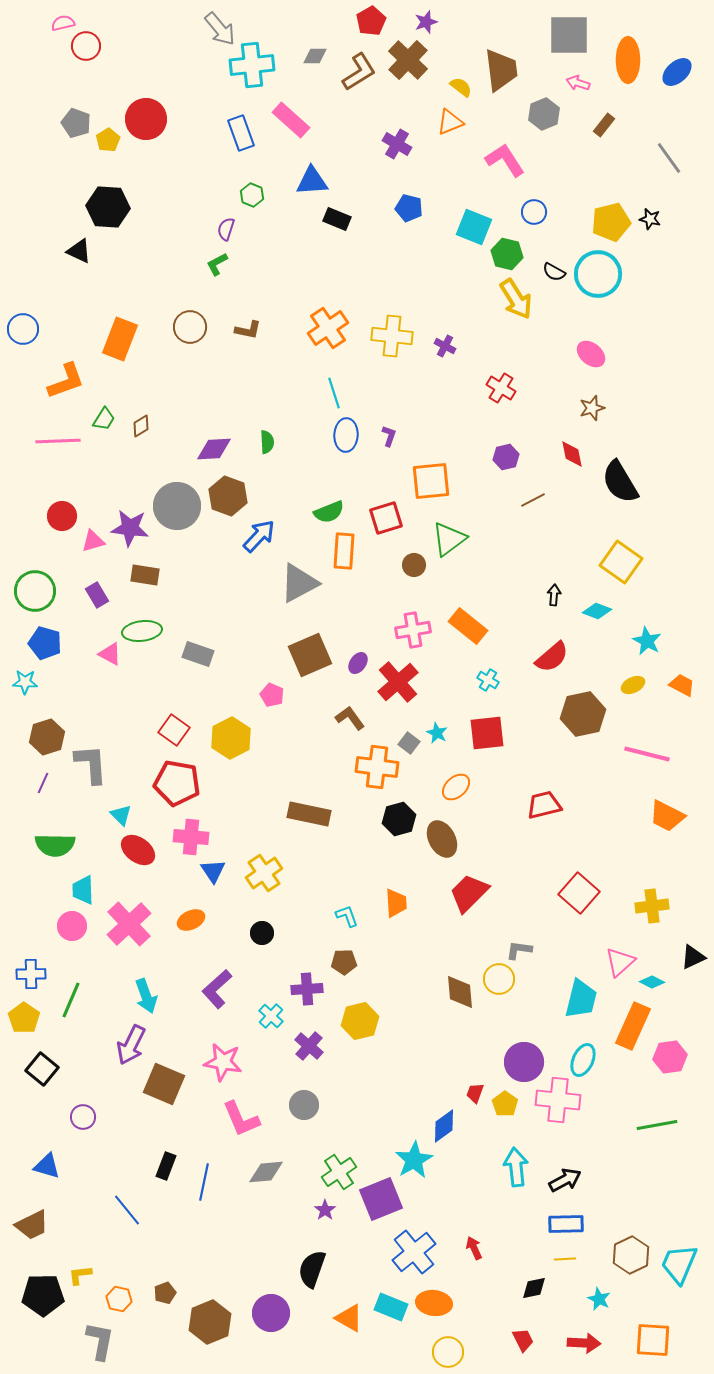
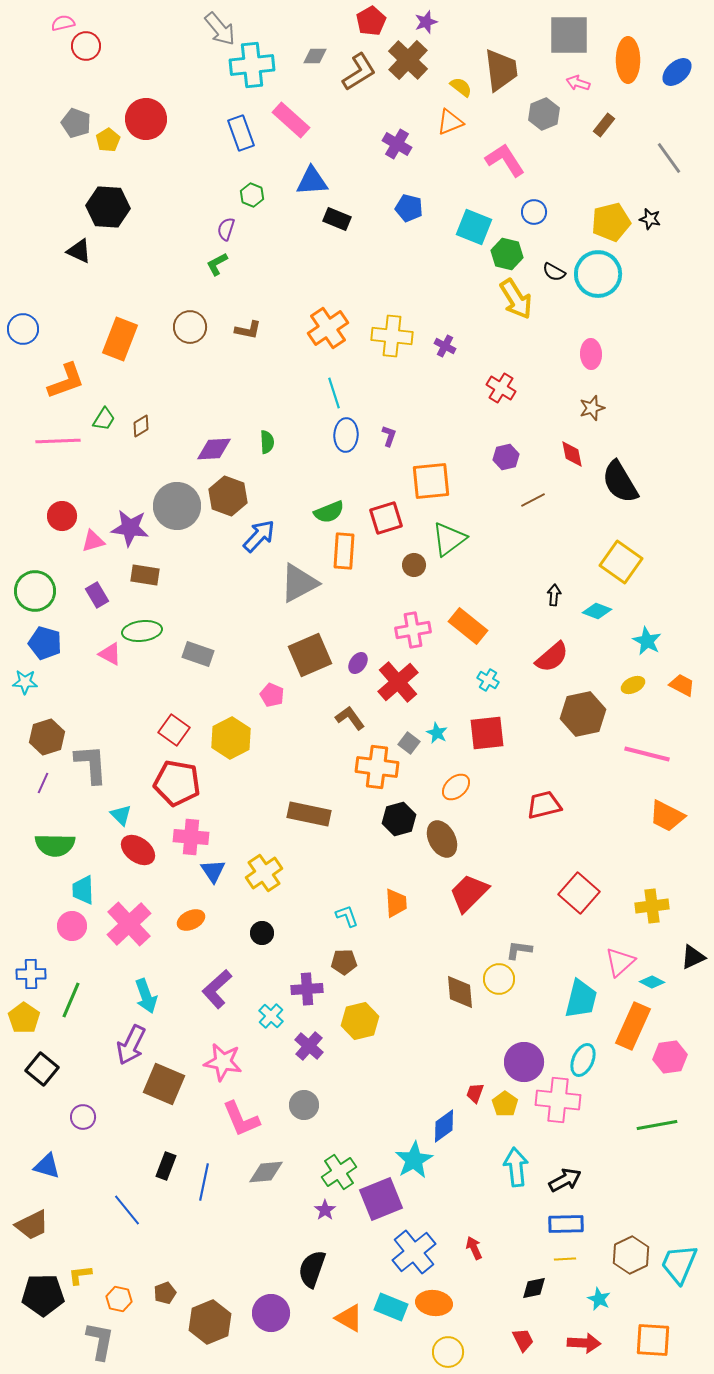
pink ellipse at (591, 354): rotated 48 degrees clockwise
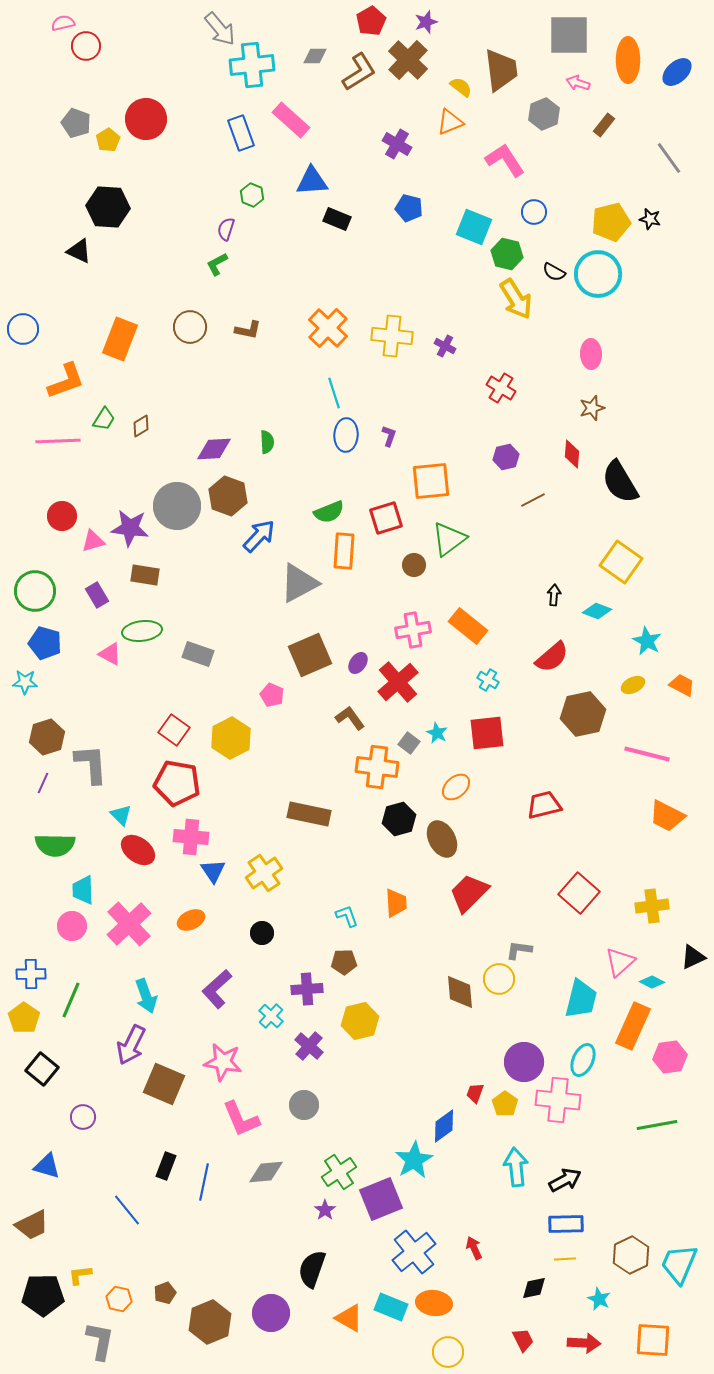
orange cross at (328, 328): rotated 12 degrees counterclockwise
red diamond at (572, 454): rotated 16 degrees clockwise
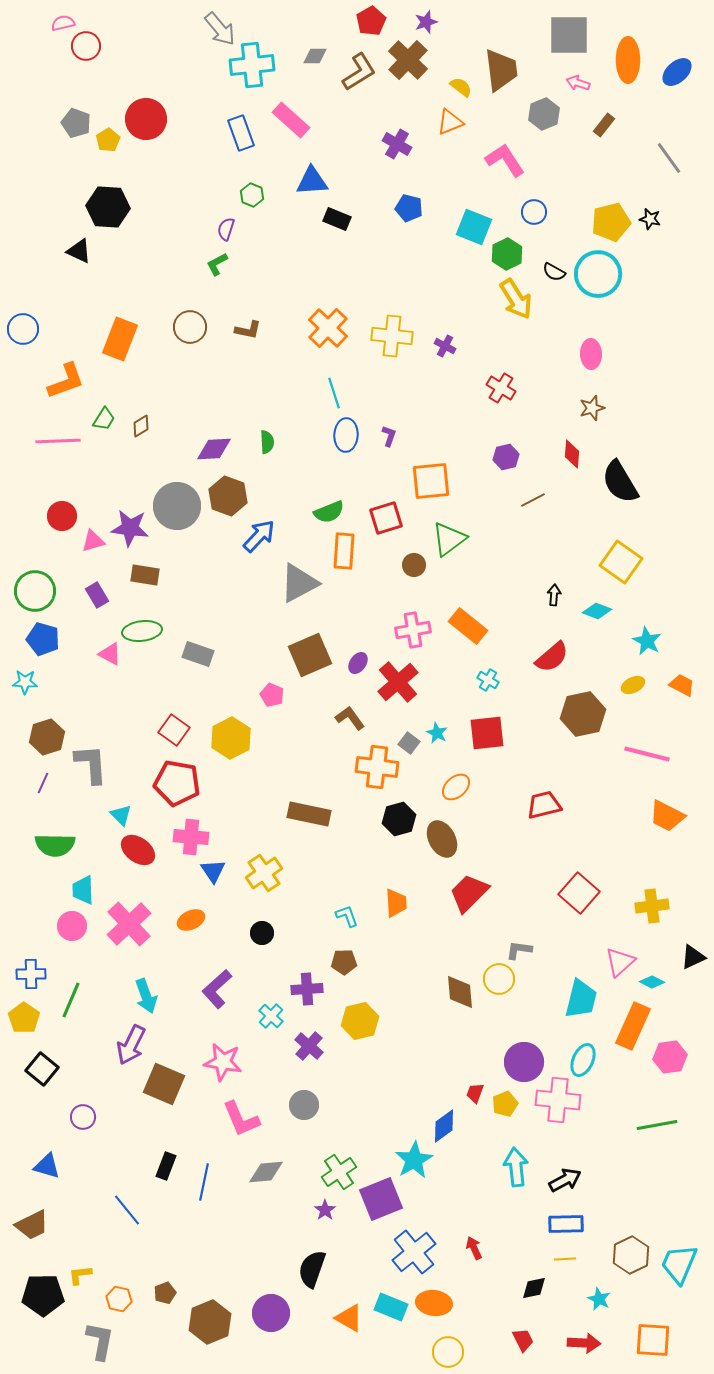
green hexagon at (507, 254): rotated 20 degrees clockwise
blue pentagon at (45, 643): moved 2 px left, 4 px up
yellow pentagon at (505, 1104): rotated 15 degrees clockwise
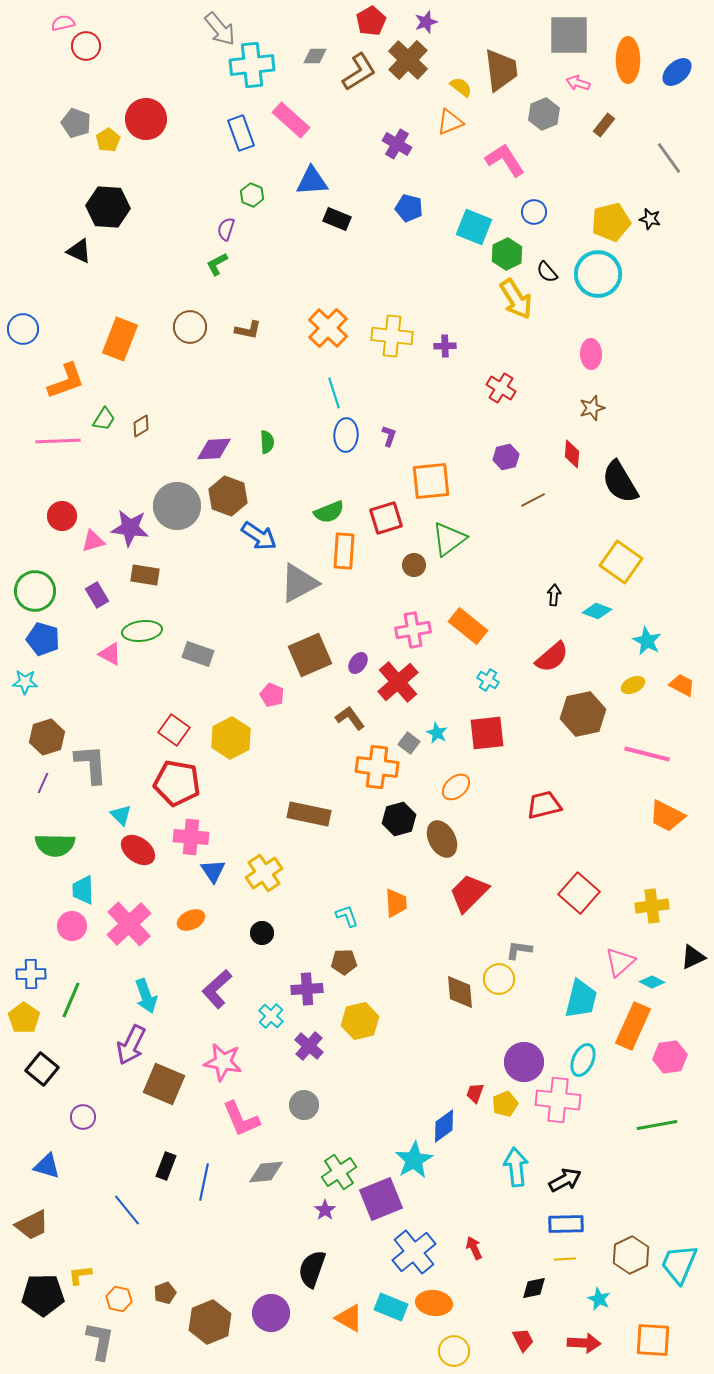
black semicircle at (554, 272): moved 7 px left; rotated 20 degrees clockwise
purple cross at (445, 346): rotated 30 degrees counterclockwise
blue arrow at (259, 536): rotated 81 degrees clockwise
yellow circle at (448, 1352): moved 6 px right, 1 px up
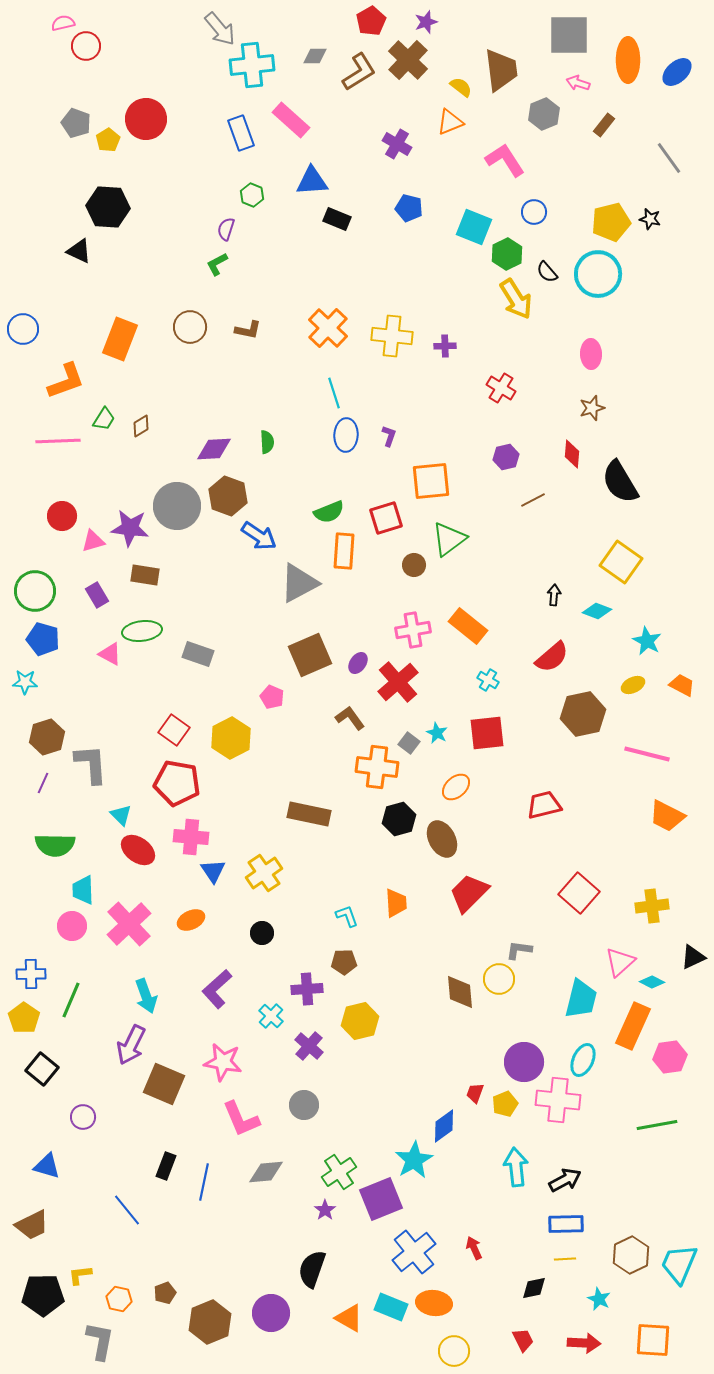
pink pentagon at (272, 695): moved 2 px down
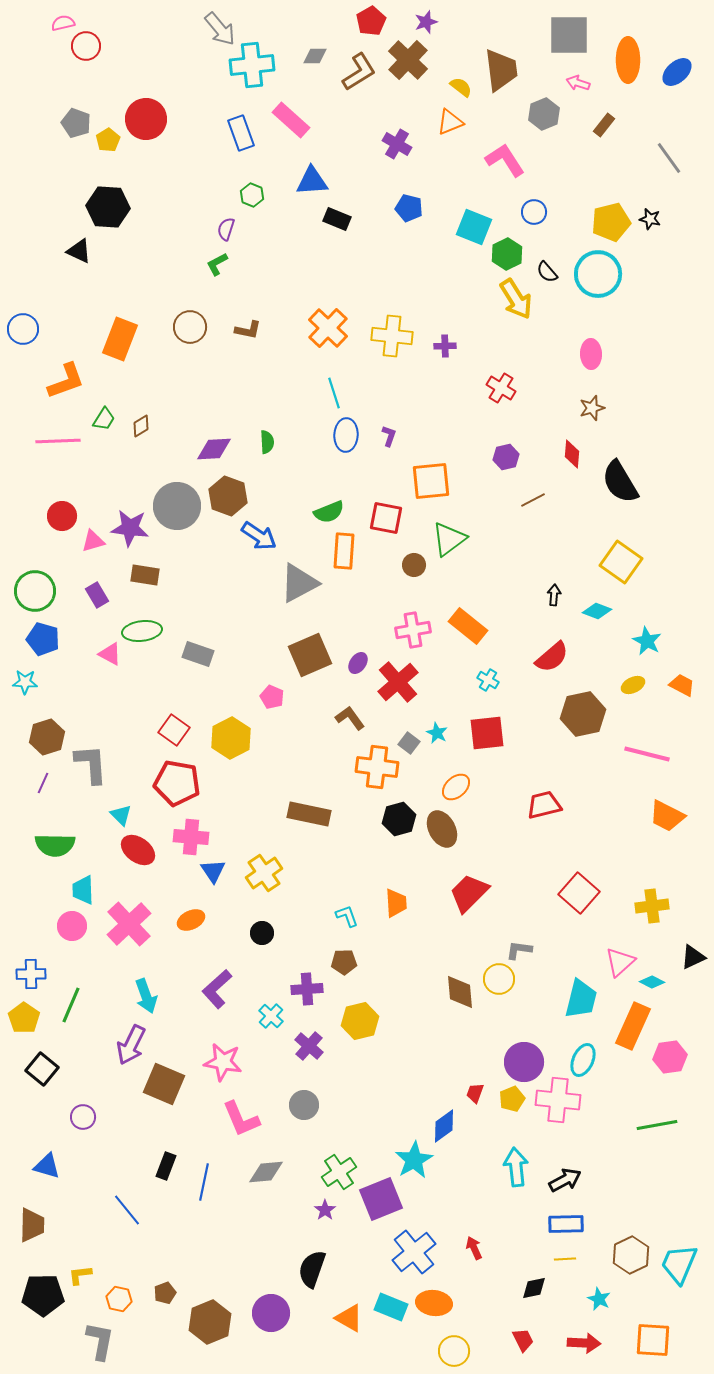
red square at (386, 518): rotated 28 degrees clockwise
brown ellipse at (442, 839): moved 10 px up
green line at (71, 1000): moved 5 px down
yellow pentagon at (505, 1104): moved 7 px right, 5 px up
brown trapezoid at (32, 1225): rotated 63 degrees counterclockwise
